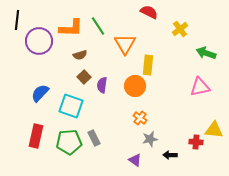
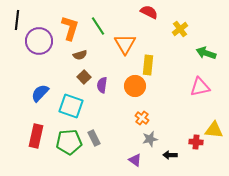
orange L-shape: moved 1 px left; rotated 75 degrees counterclockwise
orange cross: moved 2 px right
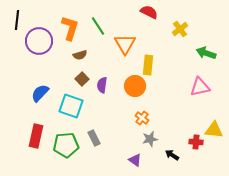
brown square: moved 2 px left, 2 px down
green pentagon: moved 3 px left, 3 px down
black arrow: moved 2 px right; rotated 32 degrees clockwise
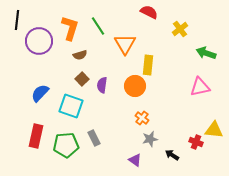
red cross: rotated 16 degrees clockwise
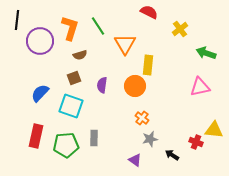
purple circle: moved 1 px right
brown square: moved 8 px left, 1 px up; rotated 24 degrees clockwise
gray rectangle: rotated 28 degrees clockwise
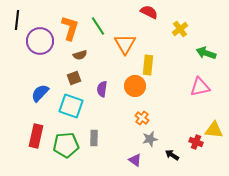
purple semicircle: moved 4 px down
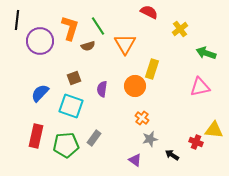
brown semicircle: moved 8 px right, 9 px up
yellow rectangle: moved 4 px right, 4 px down; rotated 12 degrees clockwise
gray rectangle: rotated 35 degrees clockwise
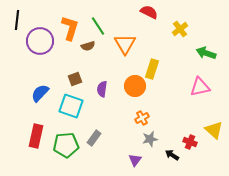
brown square: moved 1 px right, 1 px down
orange cross: rotated 24 degrees clockwise
yellow triangle: rotated 36 degrees clockwise
red cross: moved 6 px left
purple triangle: rotated 32 degrees clockwise
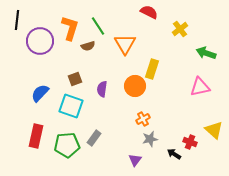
orange cross: moved 1 px right, 1 px down
green pentagon: moved 1 px right
black arrow: moved 2 px right, 1 px up
